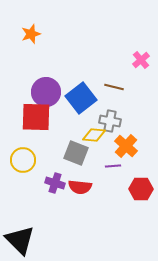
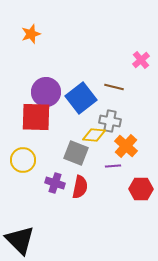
red semicircle: rotated 85 degrees counterclockwise
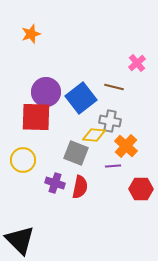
pink cross: moved 4 px left, 3 px down
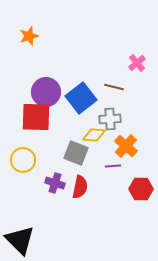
orange star: moved 2 px left, 2 px down
gray cross: moved 2 px up; rotated 15 degrees counterclockwise
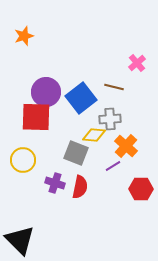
orange star: moved 5 px left
purple line: rotated 28 degrees counterclockwise
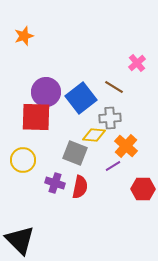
brown line: rotated 18 degrees clockwise
gray cross: moved 1 px up
gray square: moved 1 px left
red hexagon: moved 2 px right
